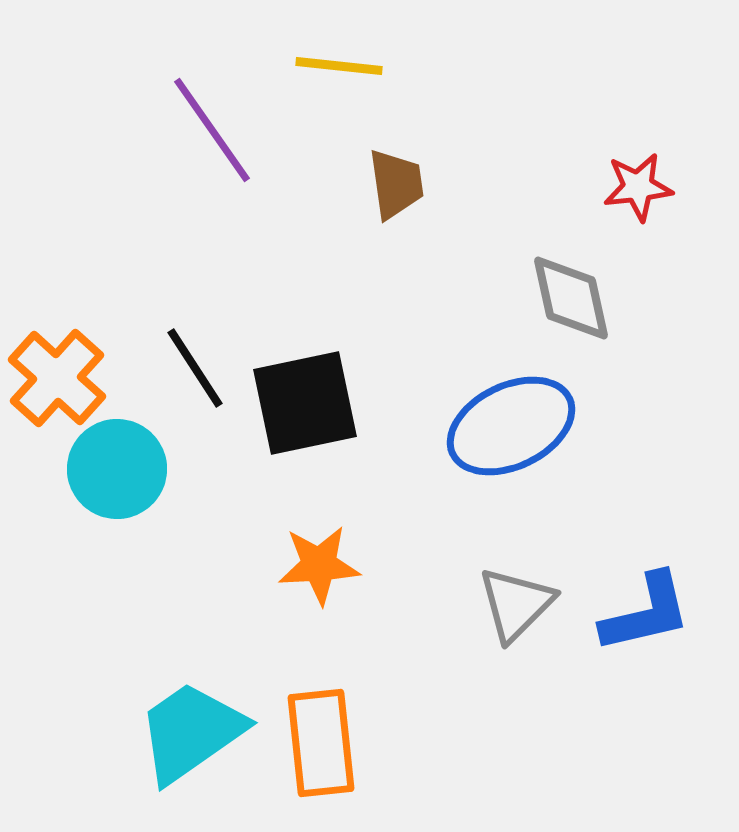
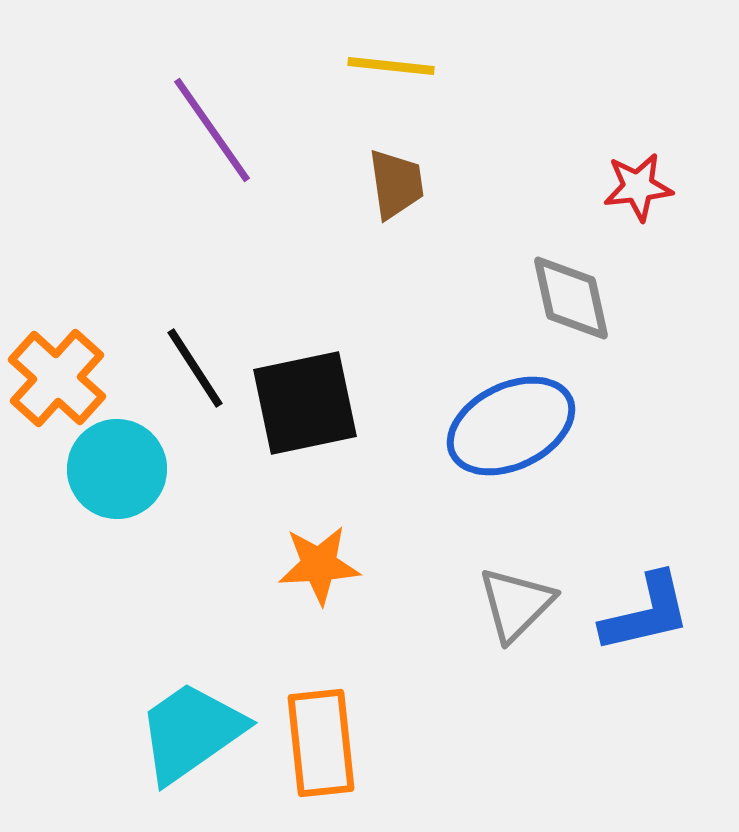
yellow line: moved 52 px right
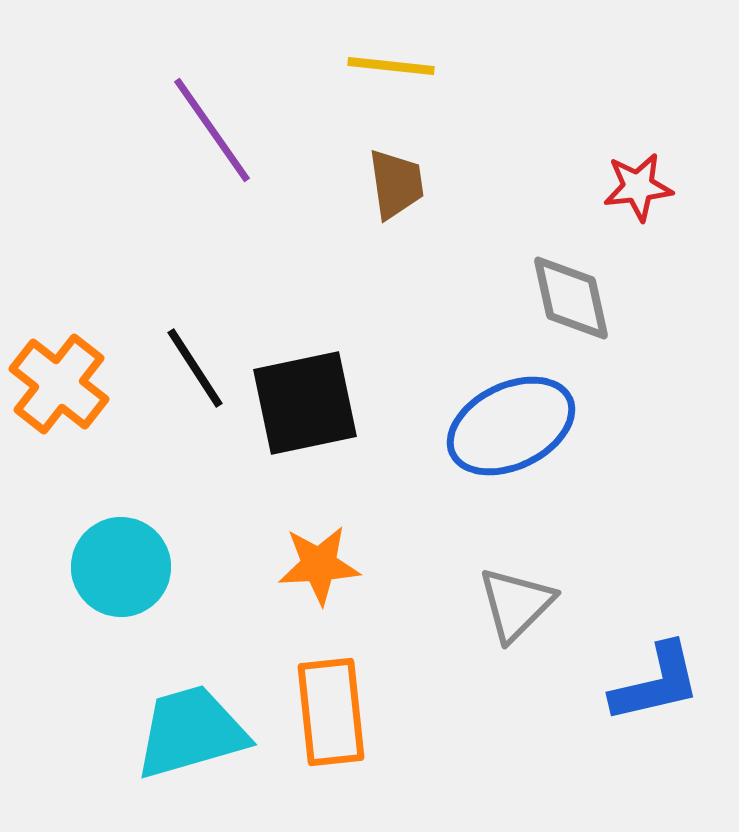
orange cross: moved 2 px right, 6 px down; rotated 4 degrees counterclockwise
cyan circle: moved 4 px right, 98 px down
blue L-shape: moved 10 px right, 70 px down
cyan trapezoid: rotated 19 degrees clockwise
orange rectangle: moved 10 px right, 31 px up
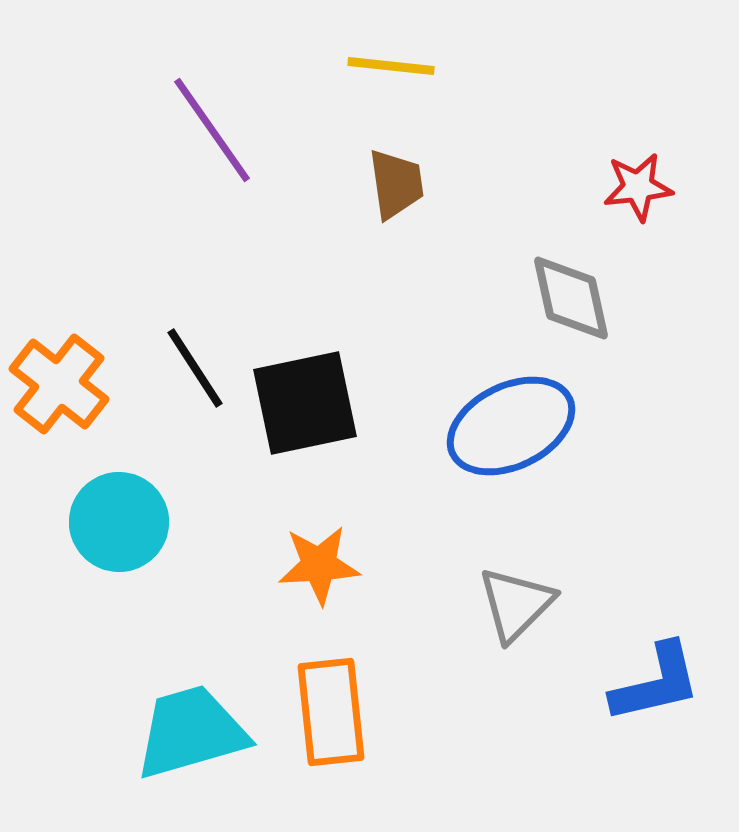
cyan circle: moved 2 px left, 45 px up
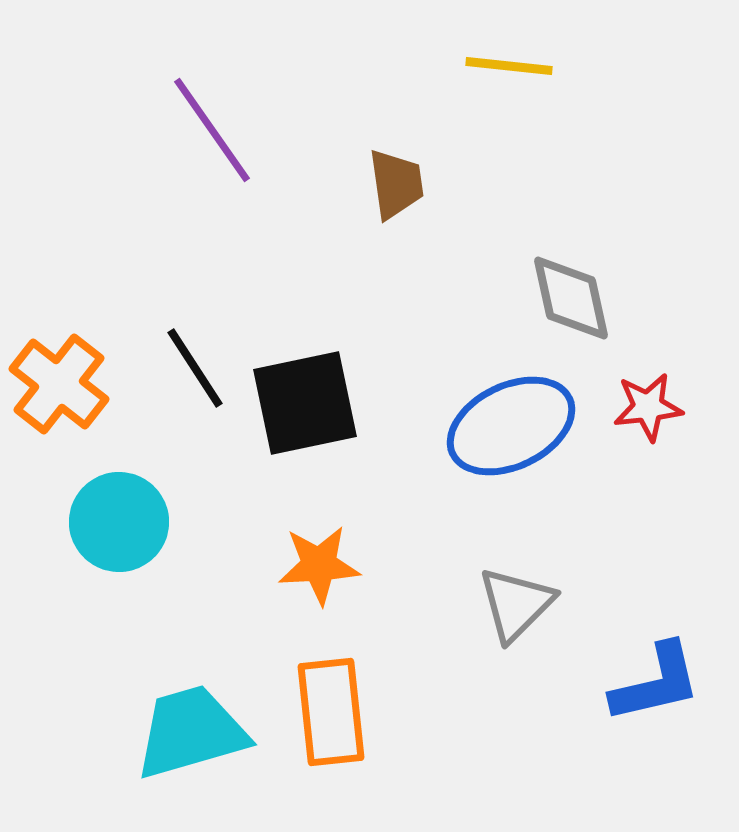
yellow line: moved 118 px right
red star: moved 10 px right, 220 px down
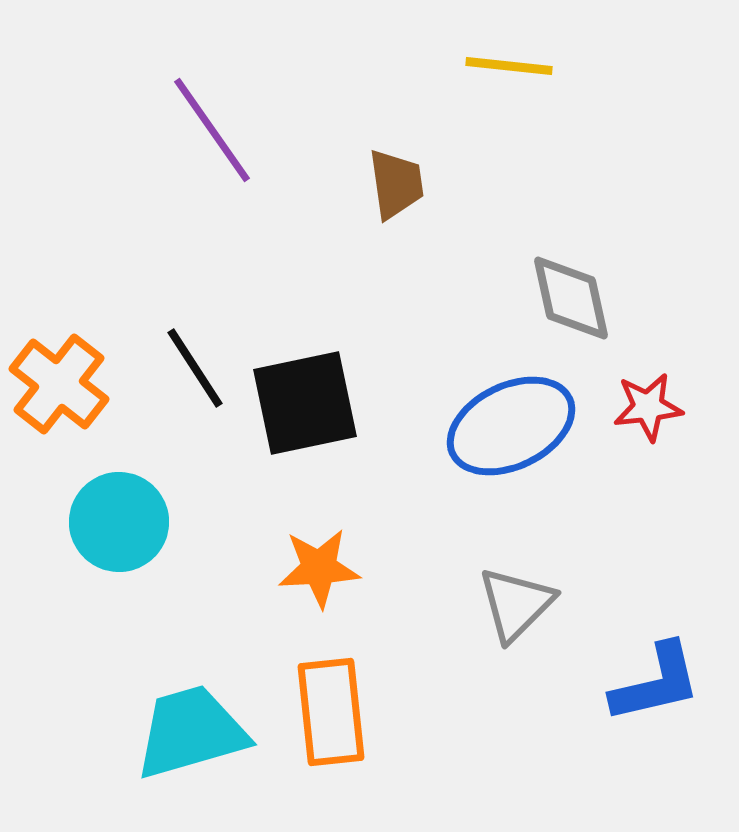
orange star: moved 3 px down
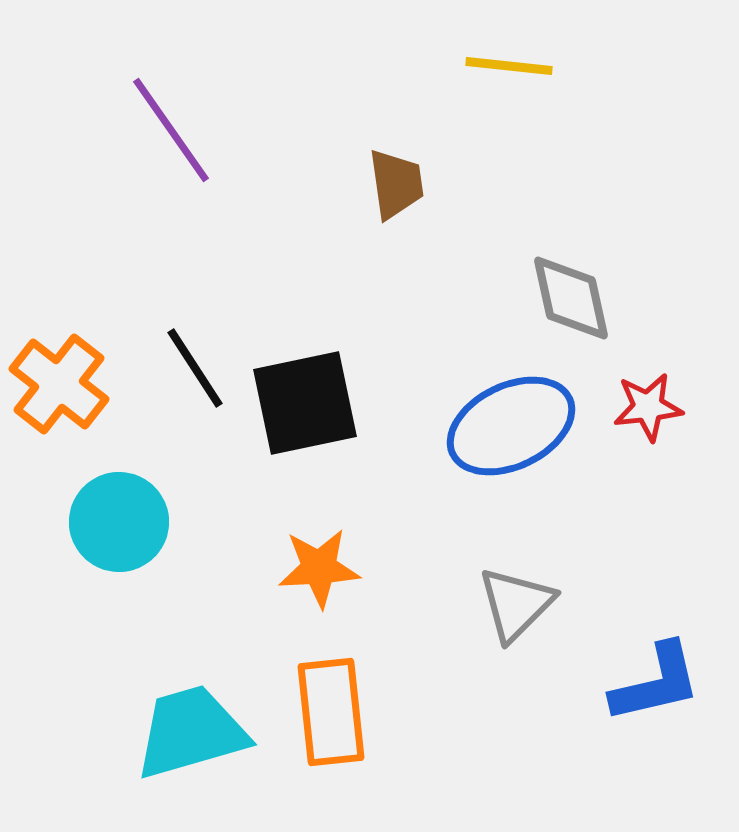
purple line: moved 41 px left
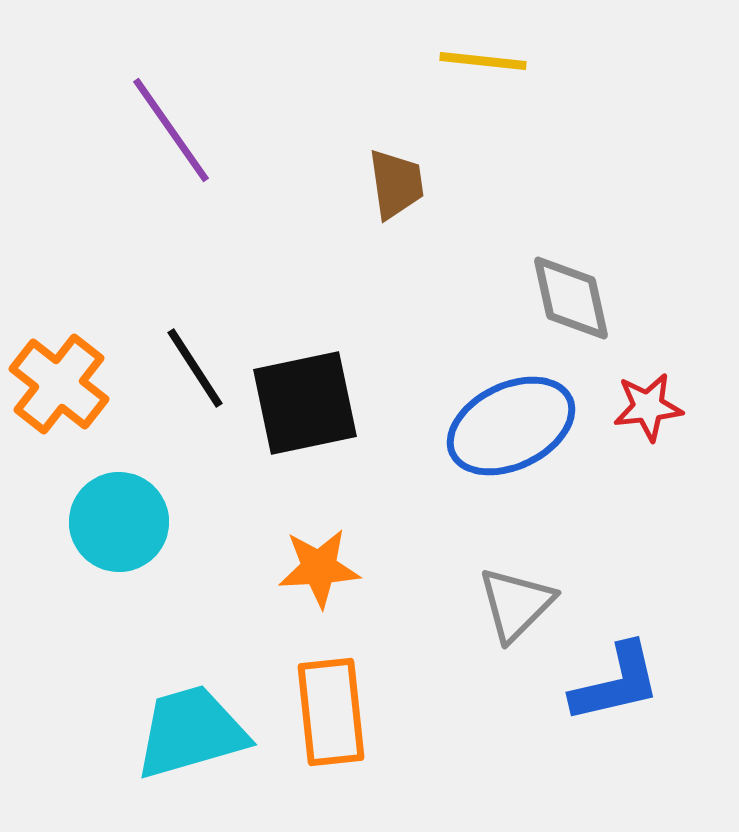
yellow line: moved 26 px left, 5 px up
blue L-shape: moved 40 px left
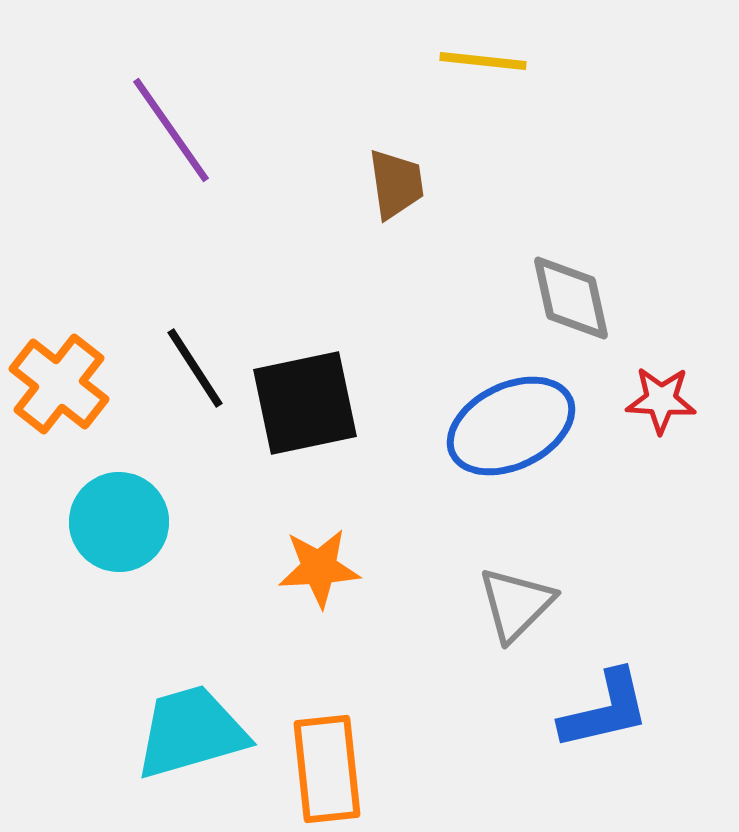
red star: moved 13 px right, 7 px up; rotated 10 degrees clockwise
blue L-shape: moved 11 px left, 27 px down
orange rectangle: moved 4 px left, 57 px down
